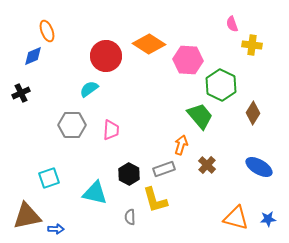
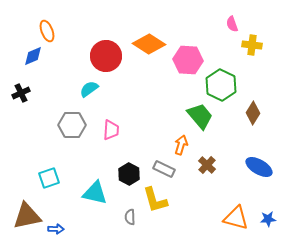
gray rectangle: rotated 45 degrees clockwise
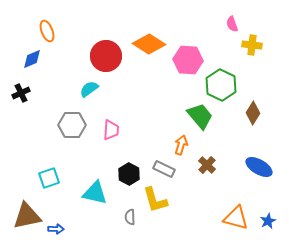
blue diamond: moved 1 px left, 3 px down
blue star: moved 2 px down; rotated 21 degrees counterclockwise
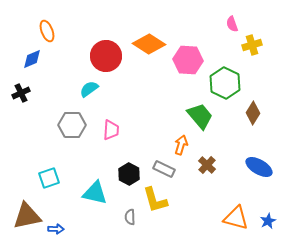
yellow cross: rotated 24 degrees counterclockwise
green hexagon: moved 4 px right, 2 px up
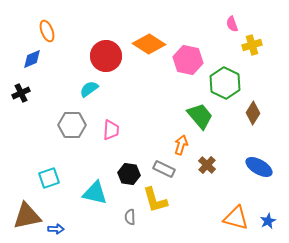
pink hexagon: rotated 8 degrees clockwise
black hexagon: rotated 20 degrees counterclockwise
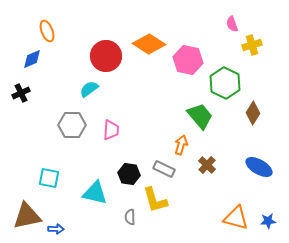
cyan square: rotated 30 degrees clockwise
blue star: rotated 21 degrees clockwise
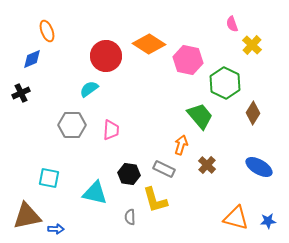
yellow cross: rotated 30 degrees counterclockwise
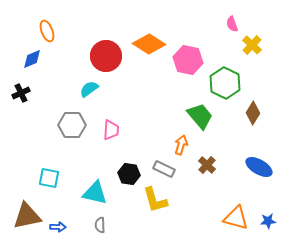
gray semicircle: moved 30 px left, 8 px down
blue arrow: moved 2 px right, 2 px up
